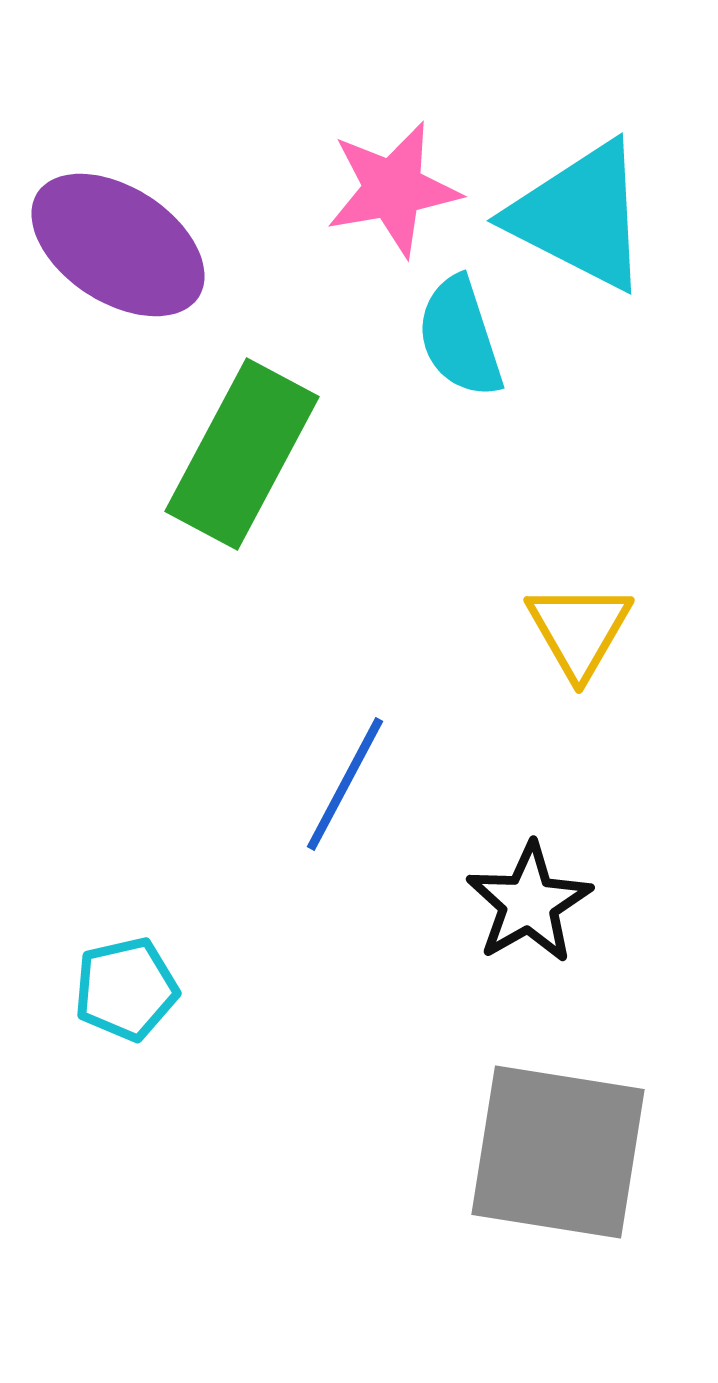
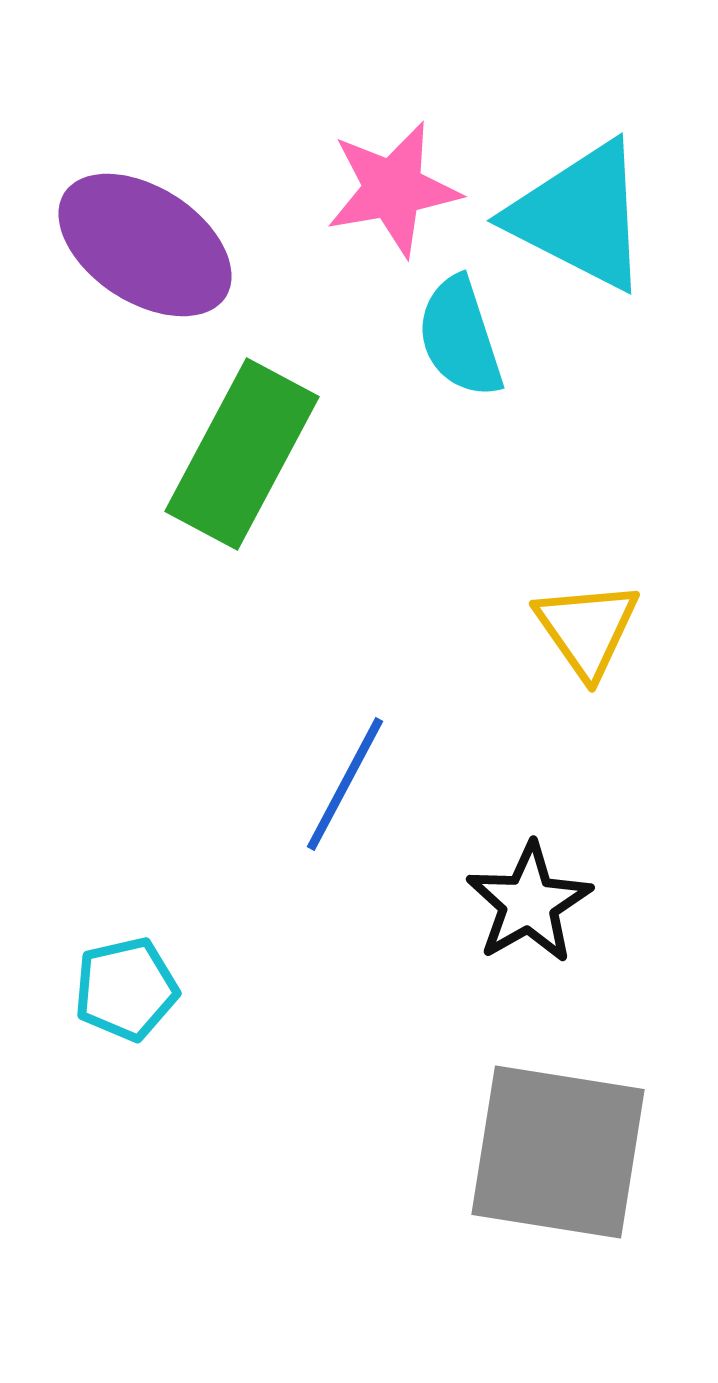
purple ellipse: moved 27 px right
yellow triangle: moved 8 px right, 1 px up; rotated 5 degrees counterclockwise
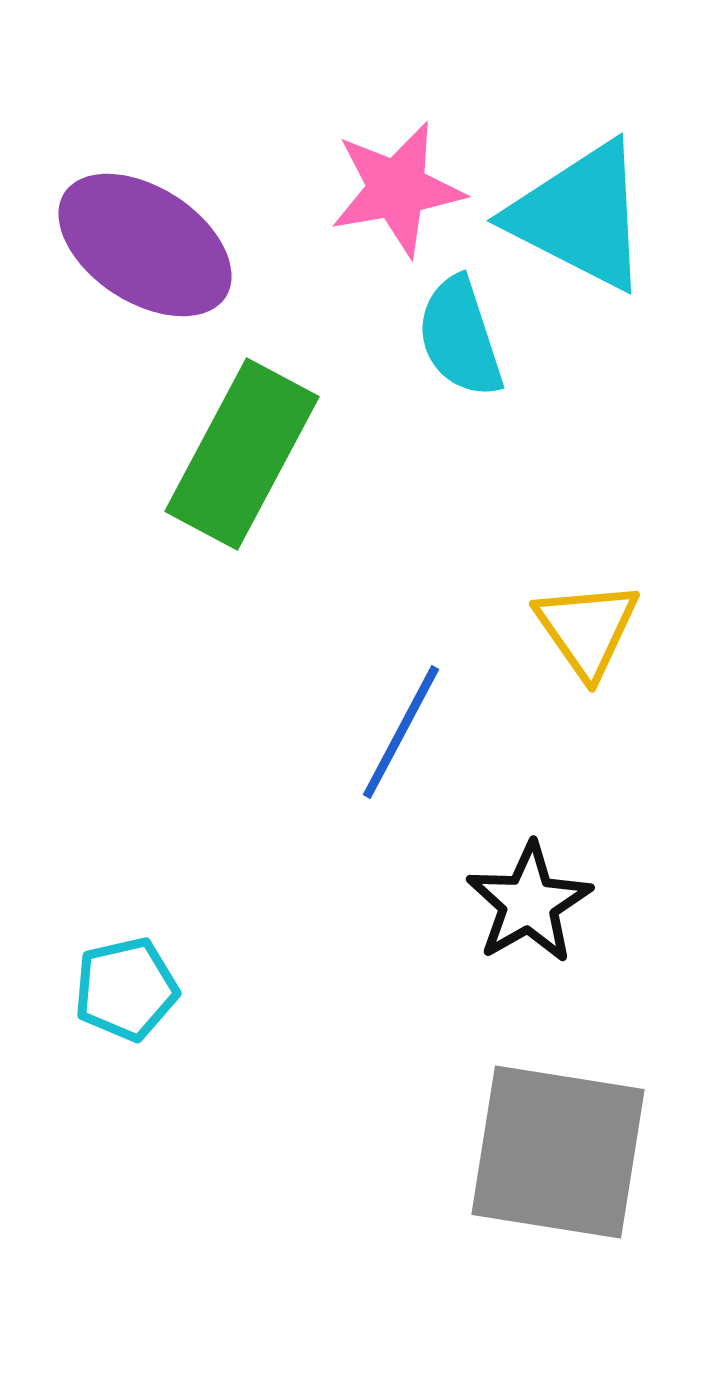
pink star: moved 4 px right
blue line: moved 56 px right, 52 px up
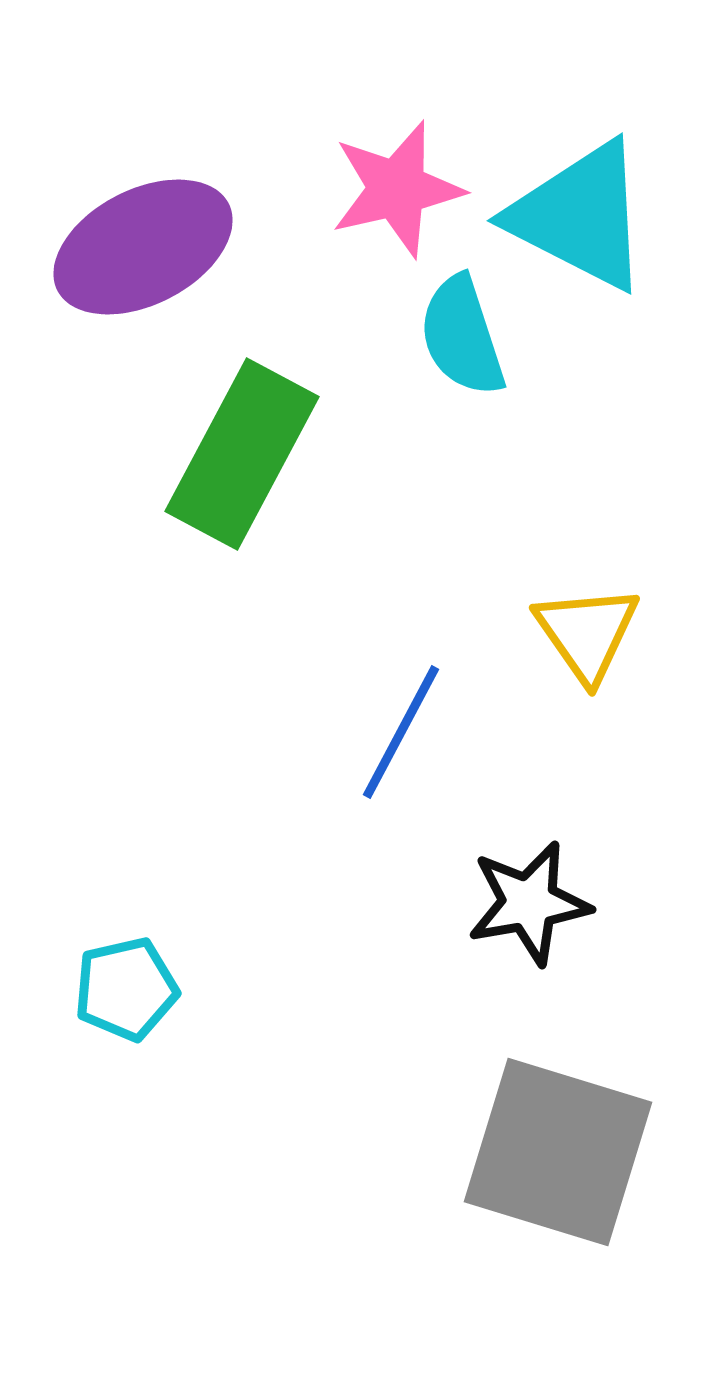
pink star: rotated 3 degrees counterclockwise
purple ellipse: moved 2 px left, 2 px down; rotated 60 degrees counterclockwise
cyan semicircle: moved 2 px right, 1 px up
yellow triangle: moved 4 px down
black star: rotated 20 degrees clockwise
gray square: rotated 8 degrees clockwise
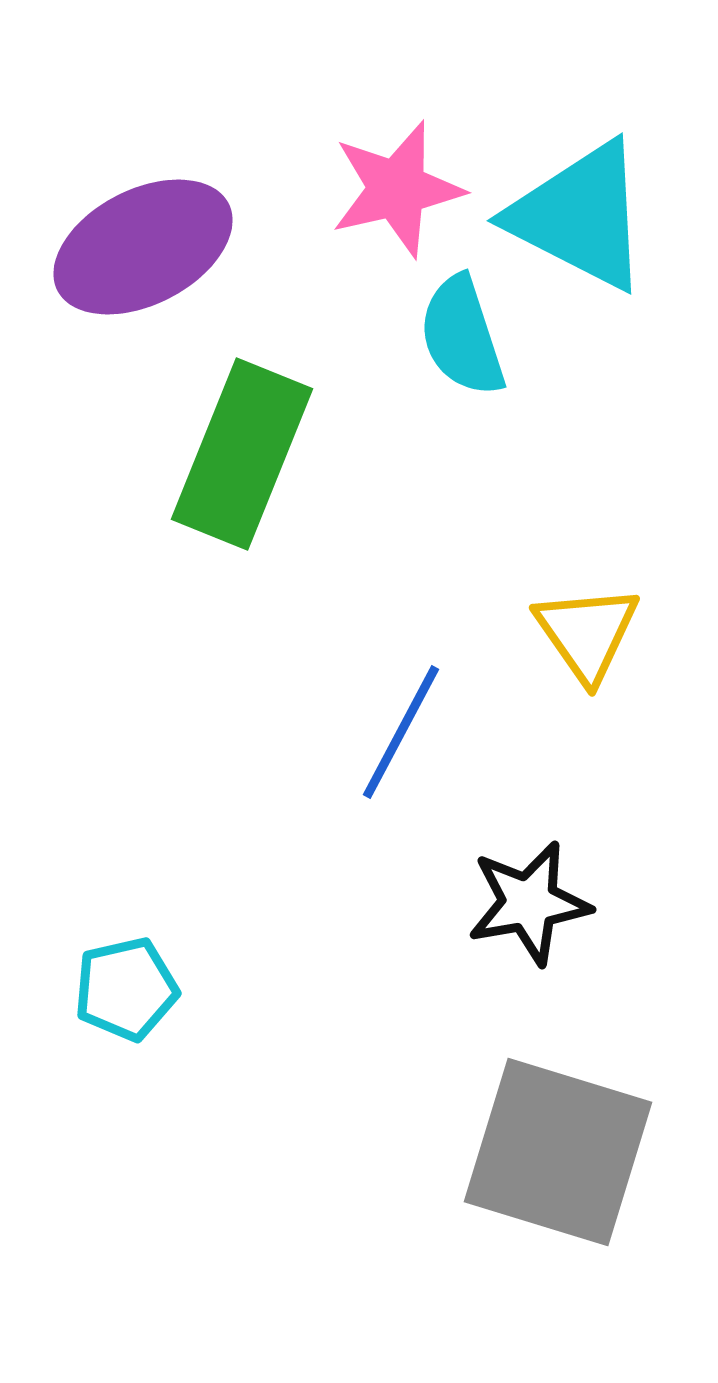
green rectangle: rotated 6 degrees counterclockwise
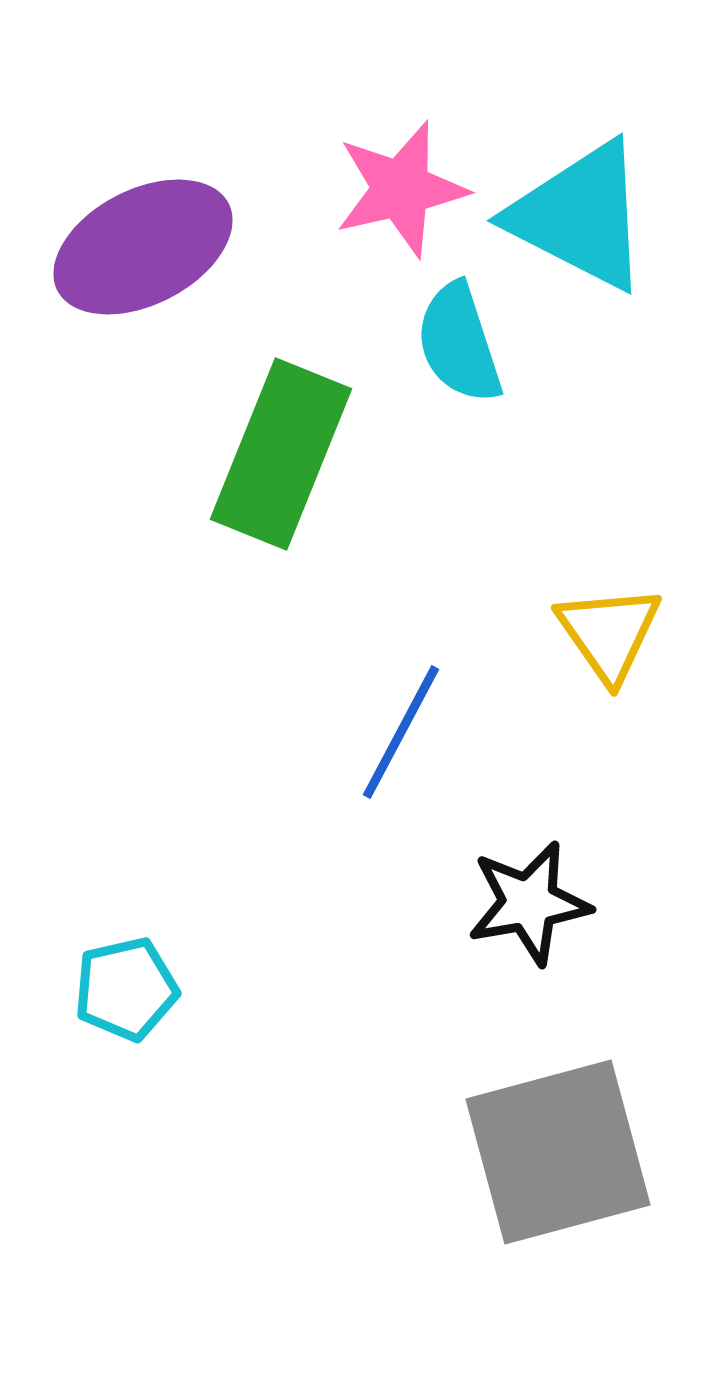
pink star: moved 4 px right
cyan semicircle: moved 3 px left, 7 px down
green rectangle: moved 39 px right
yellow triangle: moved 22 px right
gray square: rotated 32 degrees counterclockwise
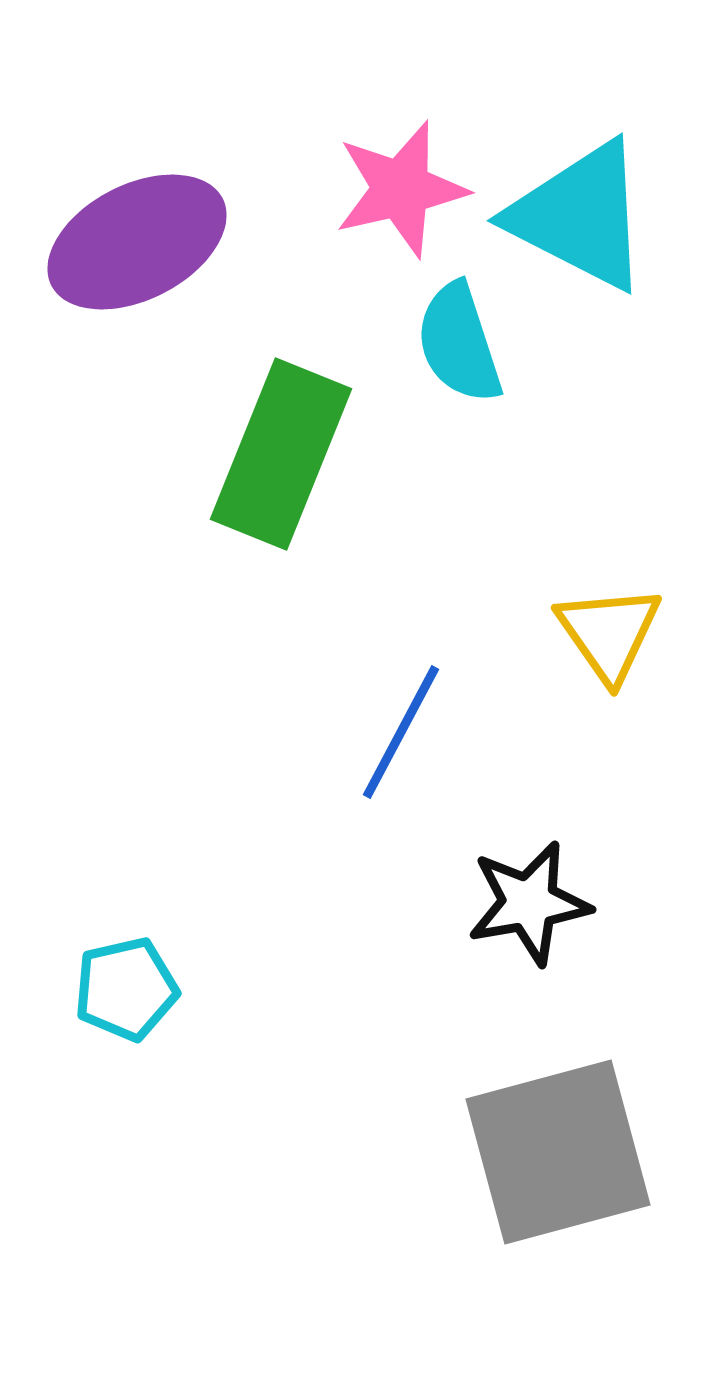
purple ellipse: moved 6 px left, 5 px up
